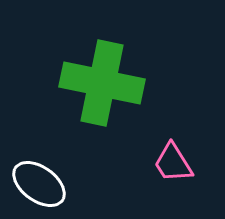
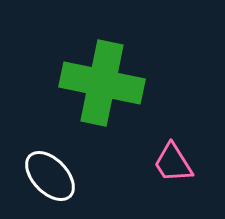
white ellipse: moved 11 px right, 8 px up; rotated 10 degrees clockwise
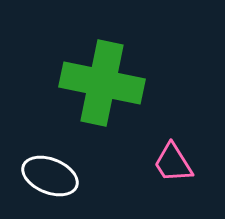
white ellipse: rotated 24 degrees counterclockwise
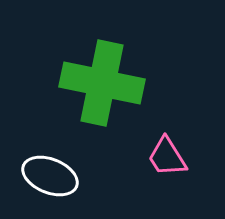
pink trapezoid: moved 6 px left, 6 px up
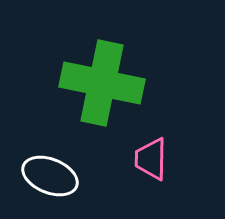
pink trapezoid: moved 16 px left, 2 px down; rotated 33 degrees clockwise
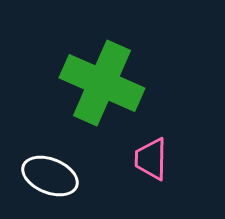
green cross: rotated 12 degrees clockwise
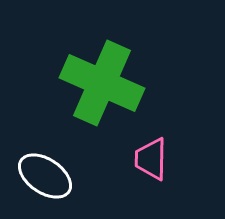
white ellipse: moved 5 px left; rotated 12 degrees clockwise
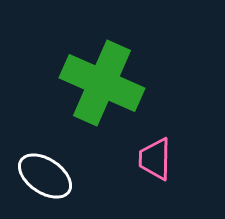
pink trapezoid: moved 4 px right
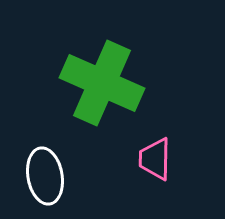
white ellipse: rotated 46 degrees clockwise
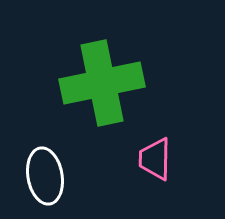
green cross: rotated 36 degrees counterclockwise
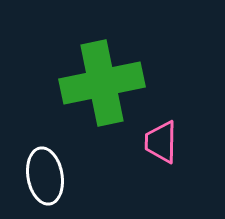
pink trapezoid: moved 6 px right, 17 px up
